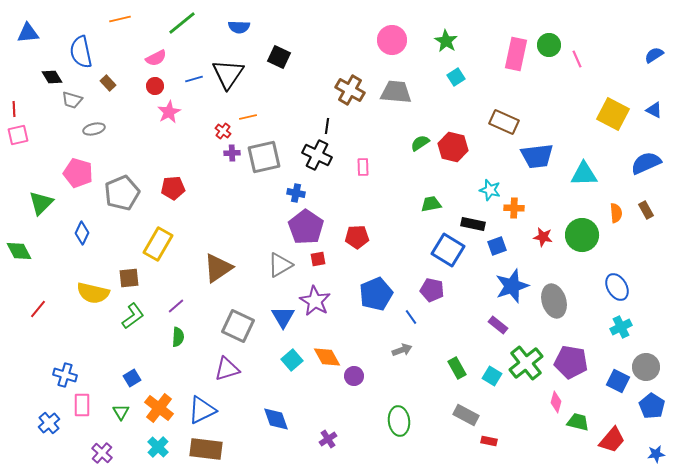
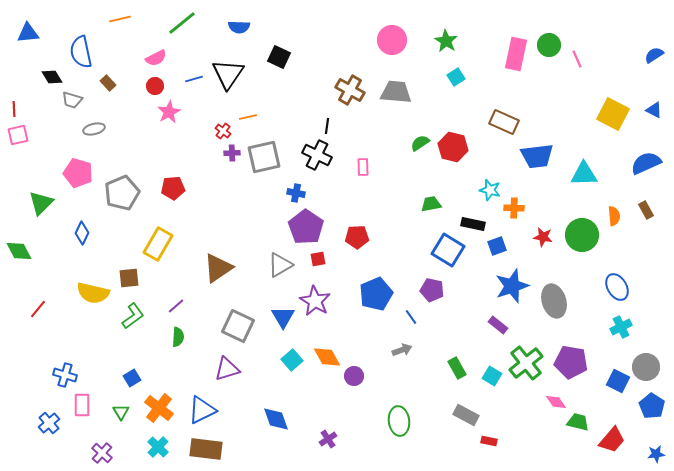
orange semicircle at (616, 213): moved 2 px left, 3 px down
pink diamond at (556, 402): rotated 50 degrees counterclockwise
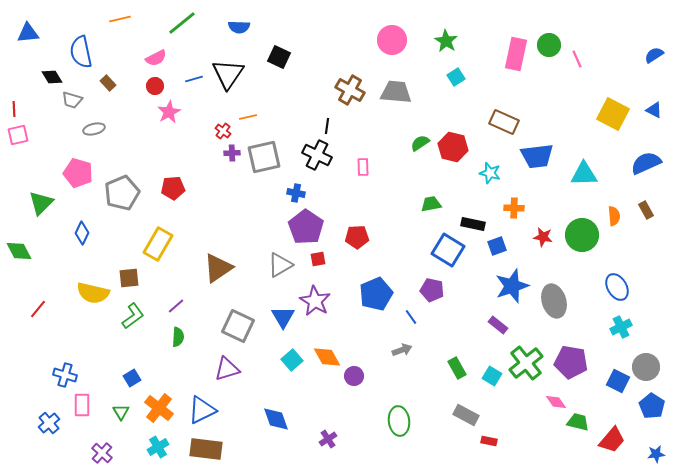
cyan star at (490, 190): moved 17 px up
cyan cross at (158, 447): rotated 15 degrees clockwise
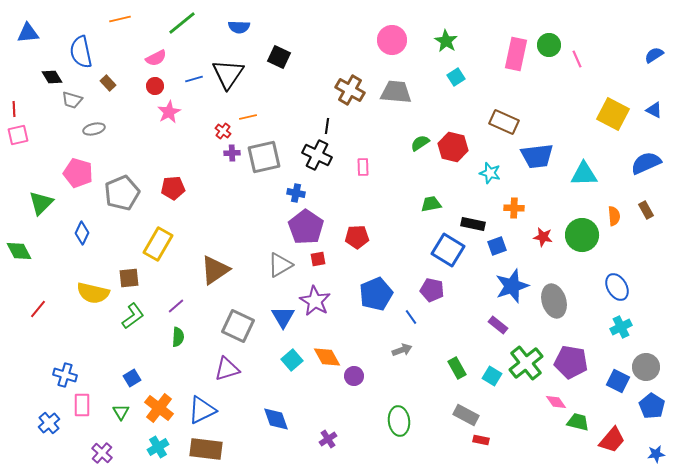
brown triangle at (218, 268): moved 3 px left, 2 px down
red rectangle at (489, 441): moved 8 px left, 1 px up
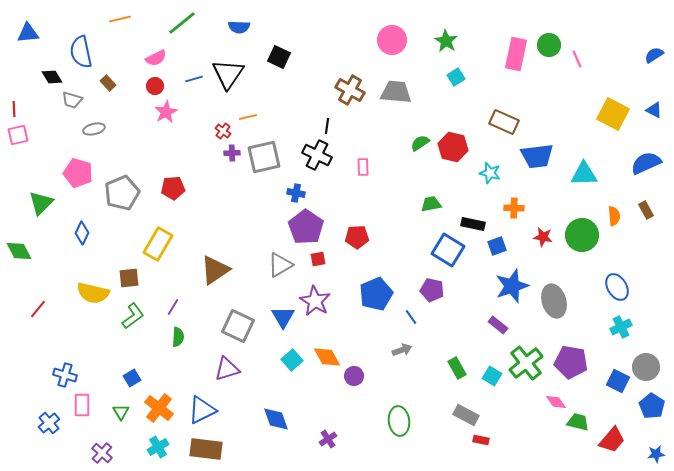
pink star at (169, 112): moved 3 px left
purple line at (176, 306): moved 3 px left, 1 px down; rotated 18 degrees counterclockwise
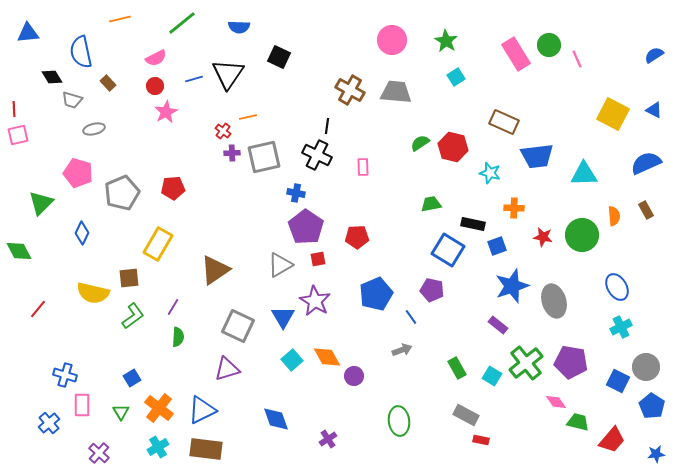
pink rectangle at (516, 54): rotated 44 degrees counterclockwise
purple cross at (102, 453): moved 3 px left
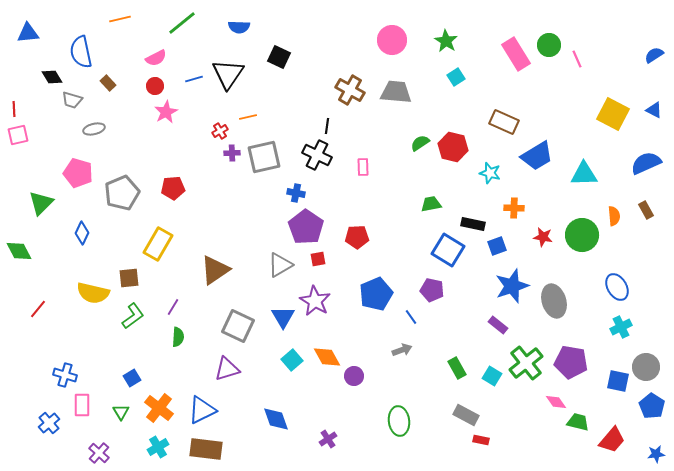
red cross at (223, 131): moved 3 px left; rotated 21 degrees clockwise
blue trapezoid at (537, 156): rotated 24 degrees counterclockwise
blue square at (618, 381): rotated 15 degrees counterclockwise
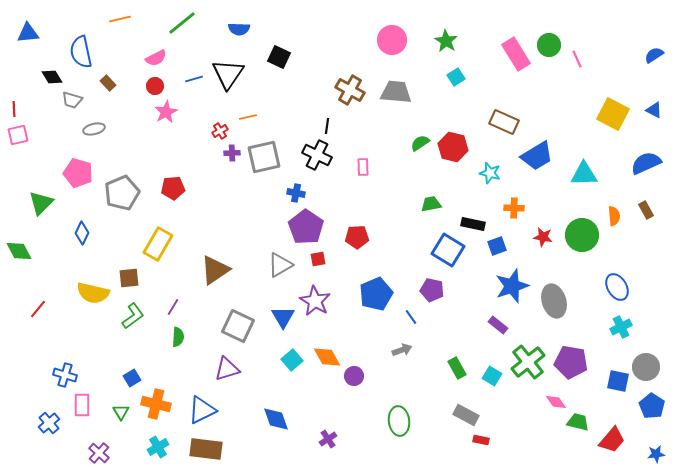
blue semicircle at (239, 27): moved 2 px down
green cross at (526, 363): moved 2 px right, 1 px up
orange cross at (159, 408): moved 3 px left, 4 px up; rotated 24 degrees counterclockwise
